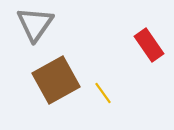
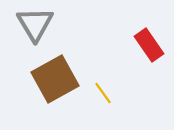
gray triangle: rotated 6 degrees counterclockwise
brown square: moved 1 px left, 1 px up
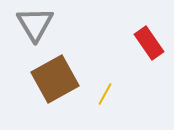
red rectangle: moved 2 px up
yellow line: moved 2 px right, 1 px down; rotated 65 degrees clockwise
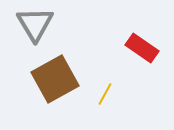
red rectangle: moved 7 px left, 5 px down; rotated 20 degrees counterclockwise
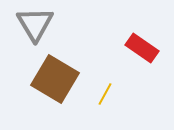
brown square: rotated 30 degrees counterclockwise
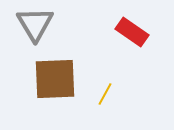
red rectangle: moved 10 px left, 16 px up
brown square: rotated 33 degrees counterclockwise
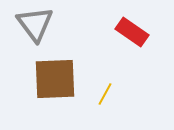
gray triangle: rotated 6 degrees counterclockwise
